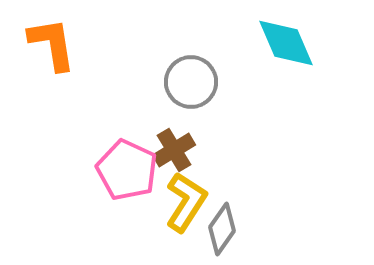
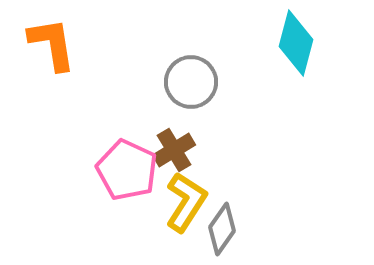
cyan diamond: moved 10 px right; rotated 38 degrees clockwise
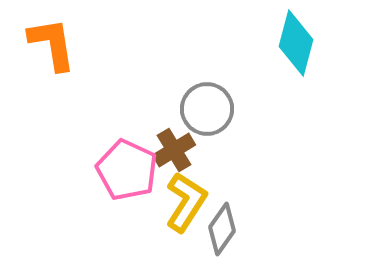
gray circle: moved 16 px right, 27 px down
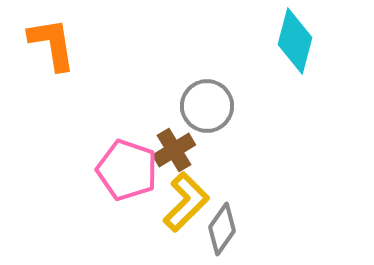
cyan diamond: moved 1 px left, 2 px up
gray circle: moved 3 px up
pink pentagon: rotated 6 degrees counterclockwise
yellow L-shape: rotated 12 degrees clockwise
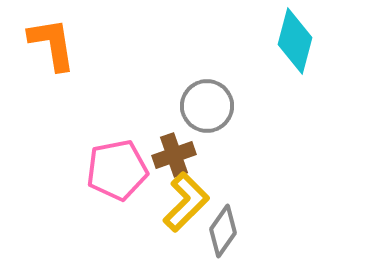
brown cross: moved 5 px down; rotated 12 degrees clockwise
pink pentagon: moved 10 px left; rotated 30 degrees counterclockwise
gray diamond: moved 1 px right, 2 px down
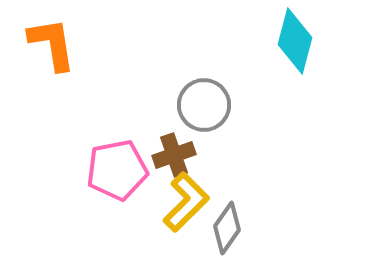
gray circle: moved 3 px left, 1 px up
gray diamond: moved 4 px right, 3 px up
